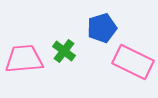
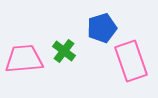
pink rectangle: moved 2 px left, 1 px up; rotated 45 degrees clockwise
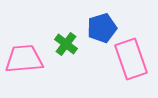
green cross: moved 2 px right, 7 px up
pink rectangle: moved 2 px up
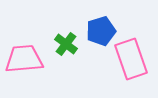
blue pentagon: moved 1 px left, 3 px down
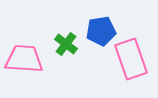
blue pentagon: rotated 8 degrees clockwise
pink trapezoid: rotated 9 degrees clockwise
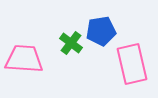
green cross: moved 5 px right, 1 px up
pink rectangle: moved 1 px right, 5 px down; rotated 6 degrees clockwise
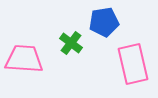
blue pentagon: moved 3 px right, 9 px up
pink rectangle: moved 1 px right
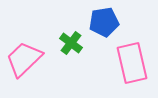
pink trapezoid: rotated 48 degrees counterclockwise
pink rectangle: moved 1 px left, 1 px up
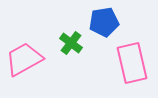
pink trapezoid: rotated 15 degrees clockwise
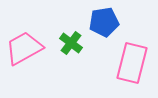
pink trapezoid: moved 11 px up
pink rectangle: rotated 27 degrees clockwise
